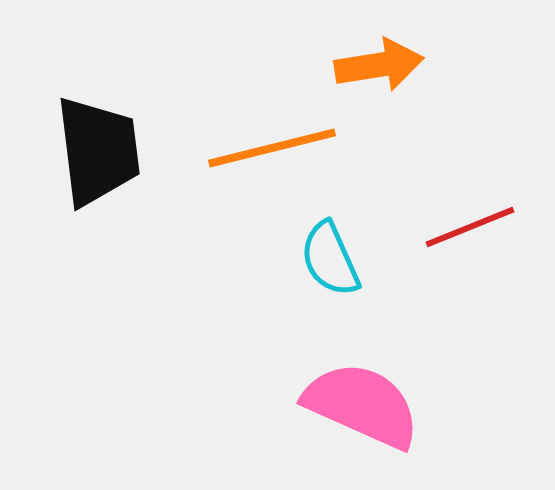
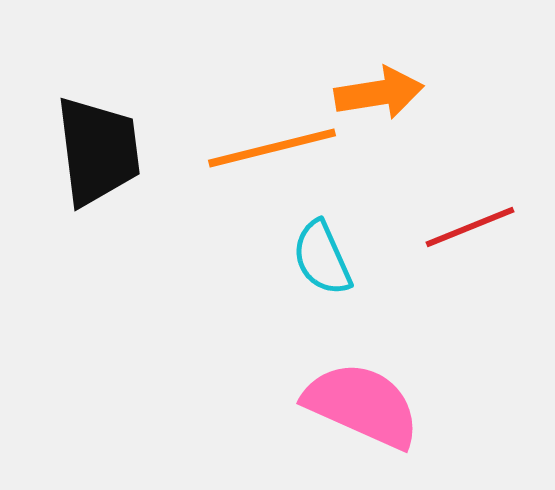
orange arrow: moved 28 px down
cyan semicircle: moved 8 px left, 1 px up
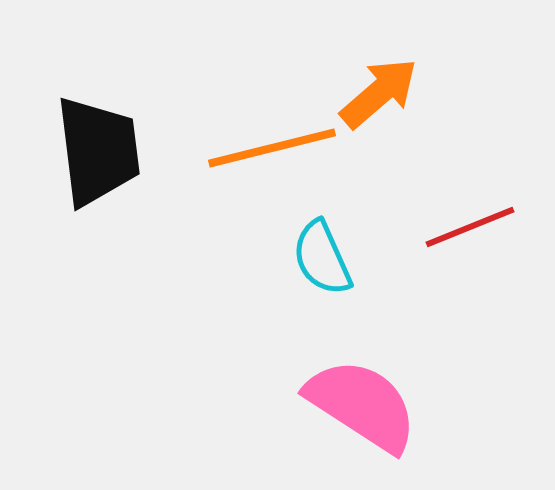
orange arrow: rotated 32 degrees counterclockwise
pink semicircle: rotated 9 degrees clockwise
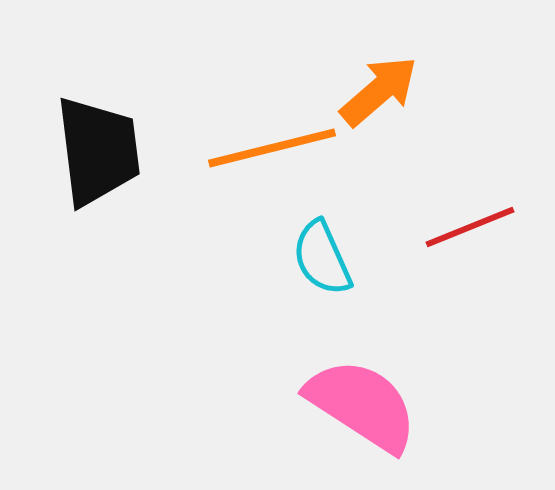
orange arrow: moved 2 px up
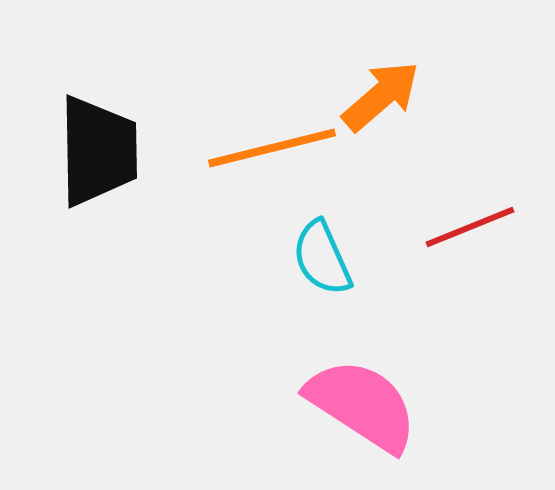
orange arrow: moved 2 px right, 5 px down
black trapezoid: rotated 6 degrees clockwise
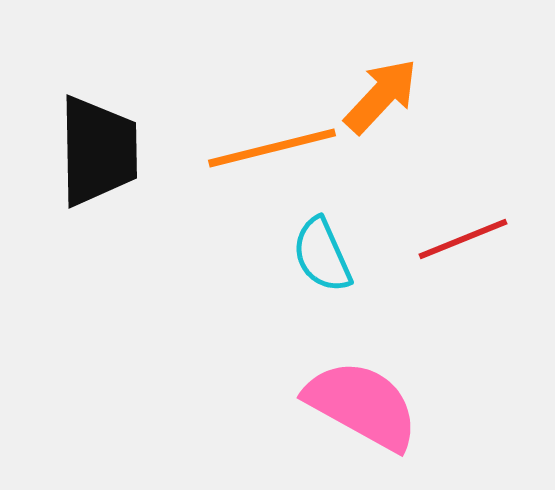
orange arrow: rotated 6 degrees counterclockwise
red line: moved 7 px left, 12 px down
cyan semicircle: moved 3 px up
pink semicircle: rotated 4 degrees counterclockwise
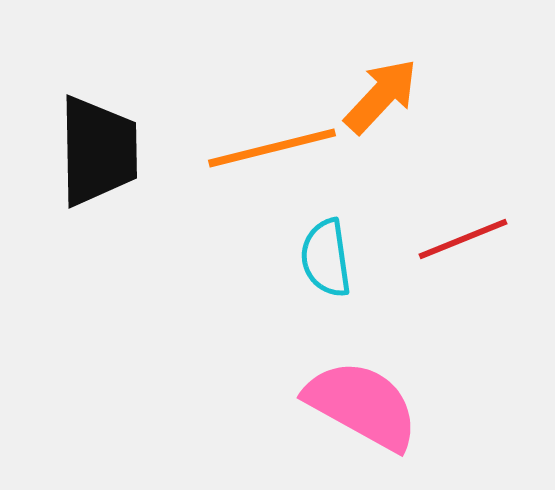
cyan semicircle: moved 4 px right, 3 px down; rotated 16 degrees clockwise
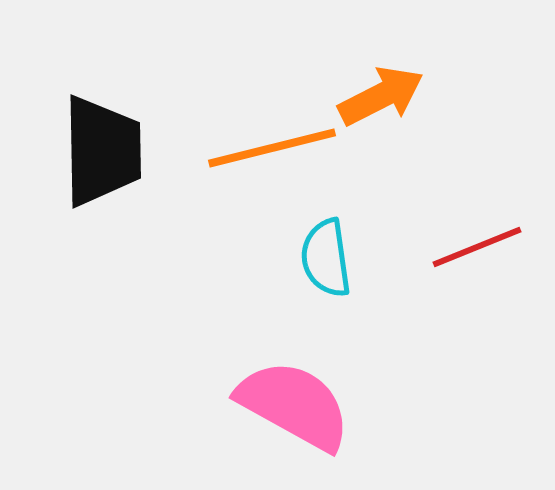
orange arrow: rotated 20 degrees clockwise
black trapezoid: moved 4 px right
red line: moved 14 px right, 8 px down
pink semicircle: moved 68 px left
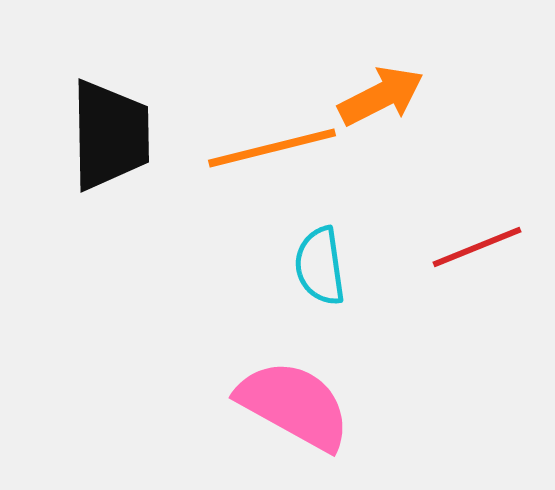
black trapezoid: moved 8 px right, 16 px up
cyan semicircle: moved 6 px left, 8 px down
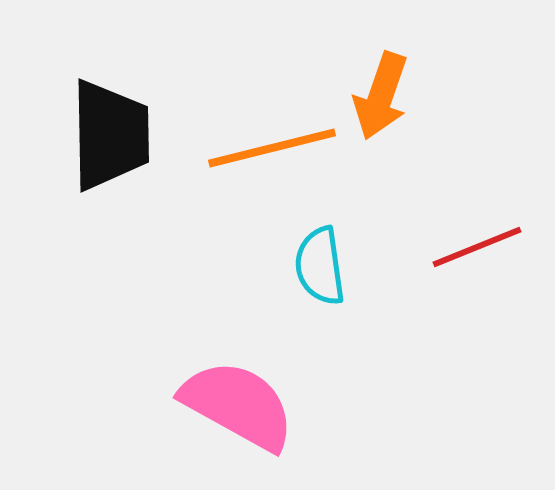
orange arrow: rotated 136 degrees clockwise
pink semicircle: moved 56 px left
